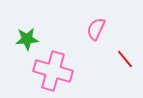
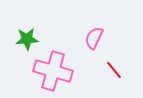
pink semicircle: moved 2 px left, 9 px down
red line: moved 11 px left, 11 px down
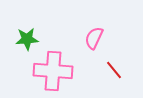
pink cross: rotated 12 degrees counterclockwise
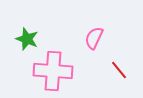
green star: rotated 25 degrees clockwise
red line: moved 5 px right
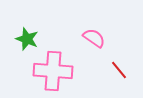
pink semicircle: rotated 100 degrees clockwise
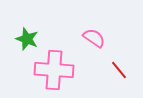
pink cross: moved 1 px right, 1 px up
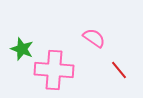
green star: moved 5 px left, 10 px down
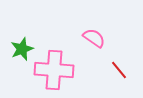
green star: rotated 30 degrees clockwise
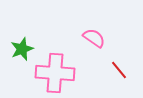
pink cross: moved 1 px right, 3 px down
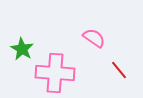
green star: rotated 20 degrees counterclockwise
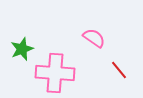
green star: rotated 20 degrees clockwise
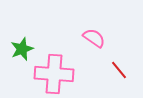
pink cross: moved 1 px left, 1 px down
